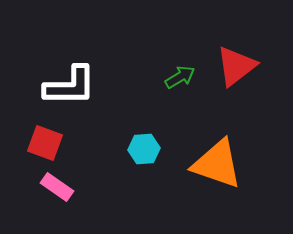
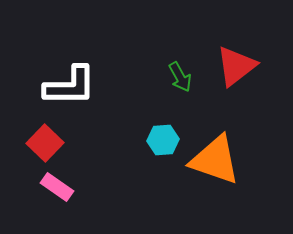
green arrow: rotated 92 degrees clockwise
red square: rotated 24 degrees clockwise
cyan hexagon: moved 19 px right, 9 px up
orange triangle: moved 2 px left, 4 px up
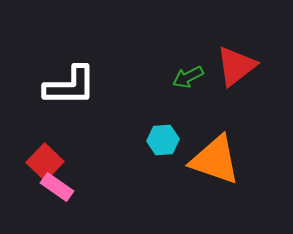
green arrow: moved 8 px right; rotated 92 degrees clockwise
red square: moved 19 px down
